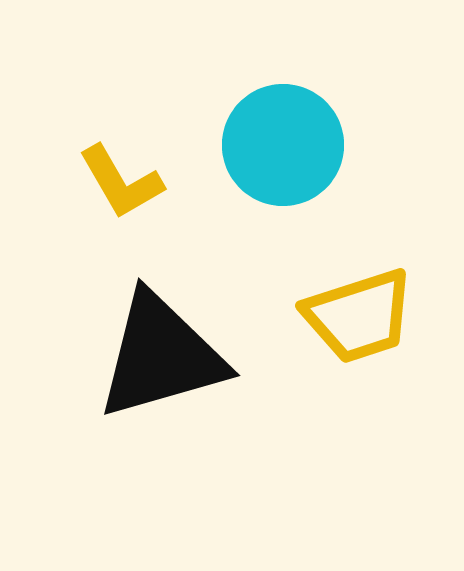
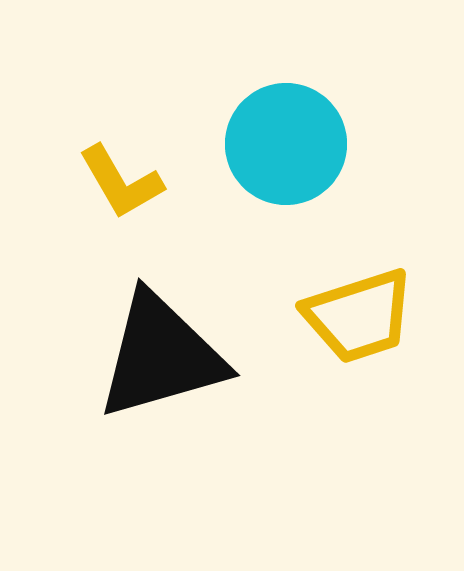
cyan circle: moved 3 px right, 1 px up
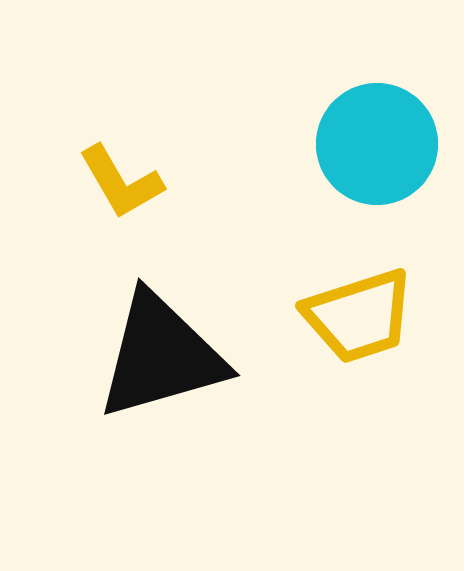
cyan circle: moved 91 px right
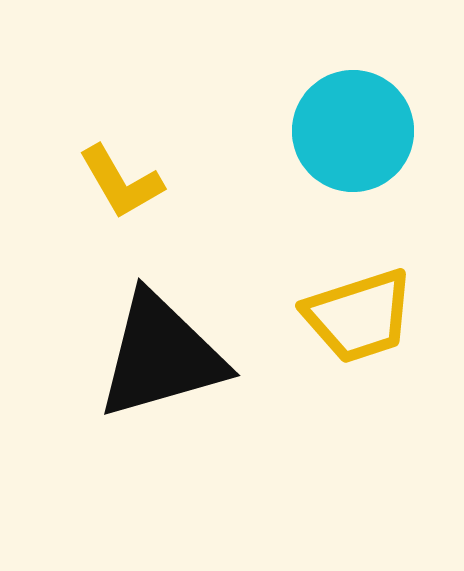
cyan circle: moved 24 px left, 13 px up
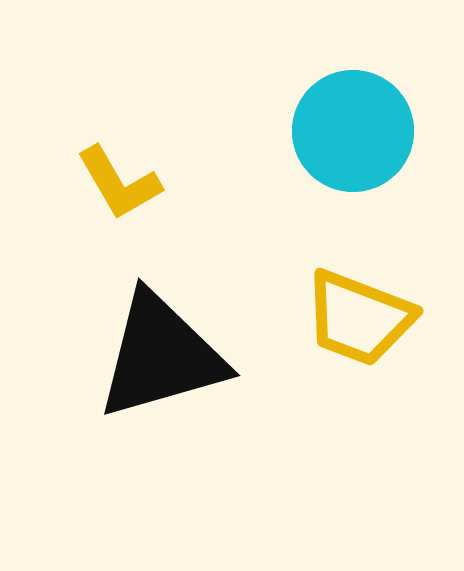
yellow L-shape: moved 2 px left, 1 px down
yellow trapezoid: moved 2 px down; rotated 39 degrees clockwise
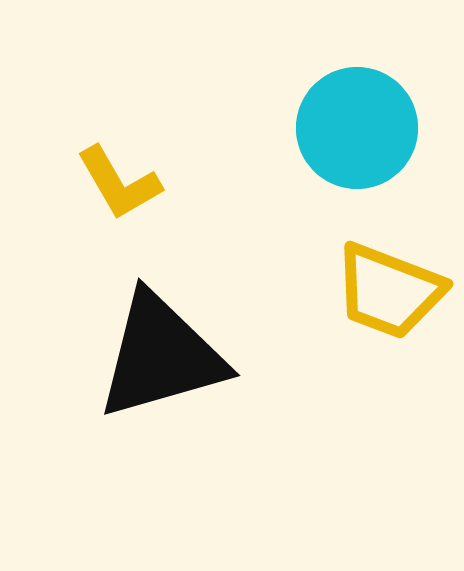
cyan circle: moved 4 px right, 3 px up
yellow trapezoid: moved 30 px right, 27 px up
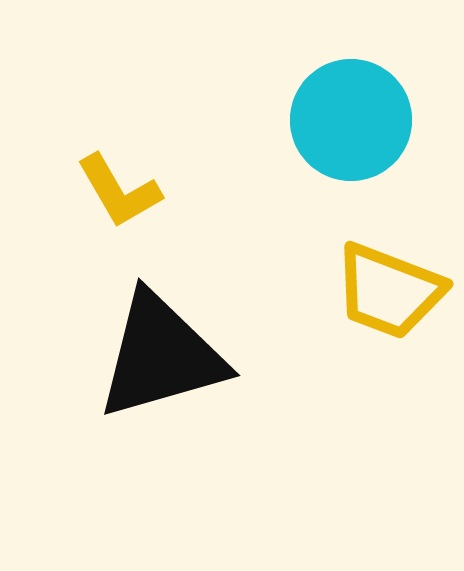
cyan circle: moved 6 px left, 8 px up
yellow L-shape: moved 8 px down
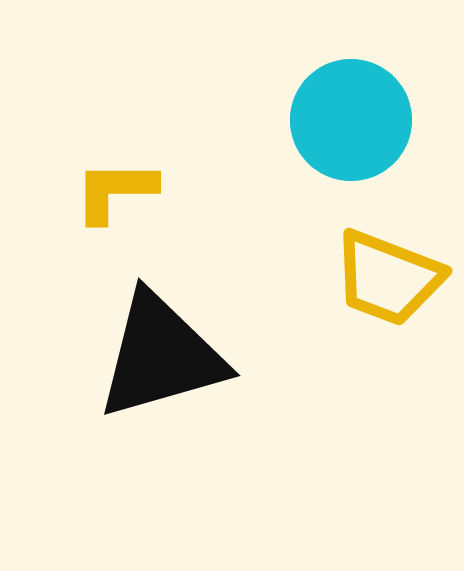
yellow L-shape: moved 4 px left; rotated 120 degrees clockwise
yellow trapezoid: moved 1 px left, 13 px up
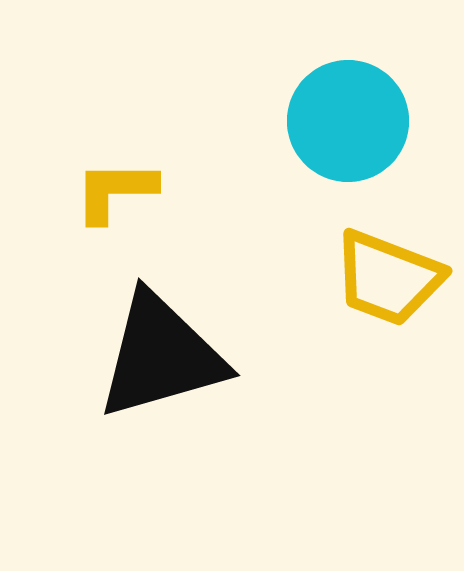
cyan circle: moved 3 px left, 1 px down
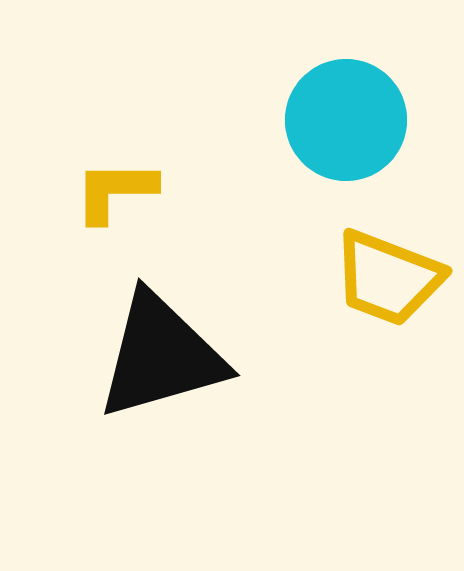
cyan circle: moved 2 px left, 1 px up
